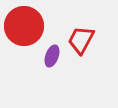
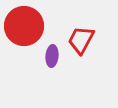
purple ellipse: rotated 15 degrees counterclockwise
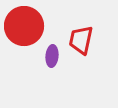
red trapezoid: rotated 16 degrees counterclockwise
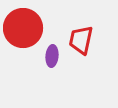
red circle: moved 1 px left, 2 px down
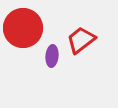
red trapezoid: rotated 40 degrees clockwise
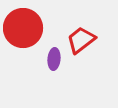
purple ellipse: moved 2 px right, 3 px down
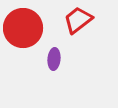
red trapezoid: moved 3 px left, 20 px up
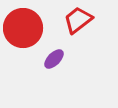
purple ellipse: rotated 40 degrees clockwise
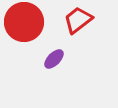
red circle: moved 1 px right, 6 px up
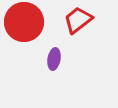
purple ellipse: rotated 35 degrees counterclockwise
